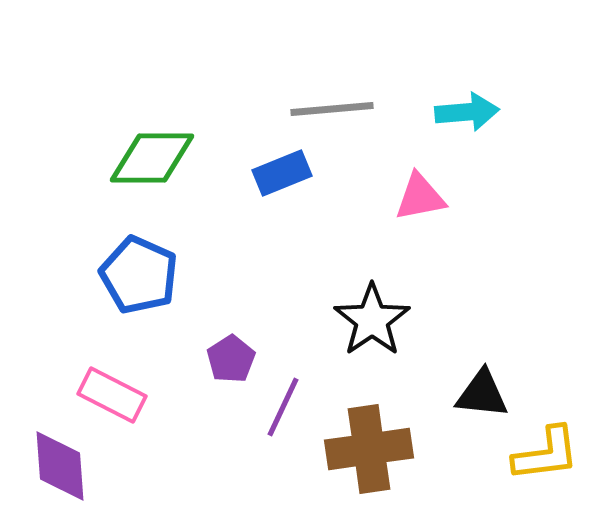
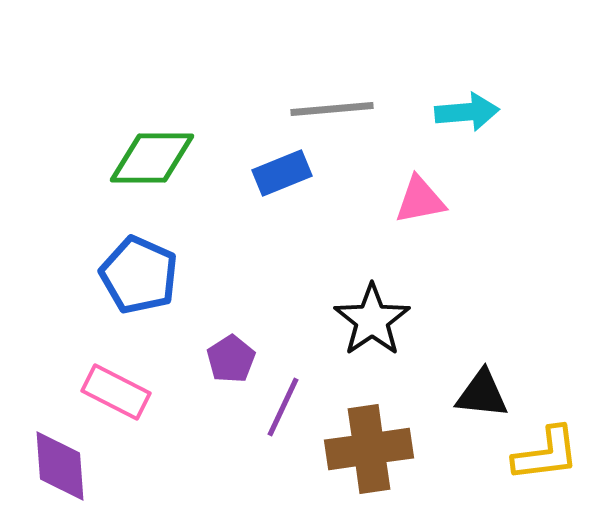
pink triangle: moved 3 px down
pink rectangle: moved 4 px right, 3 px up
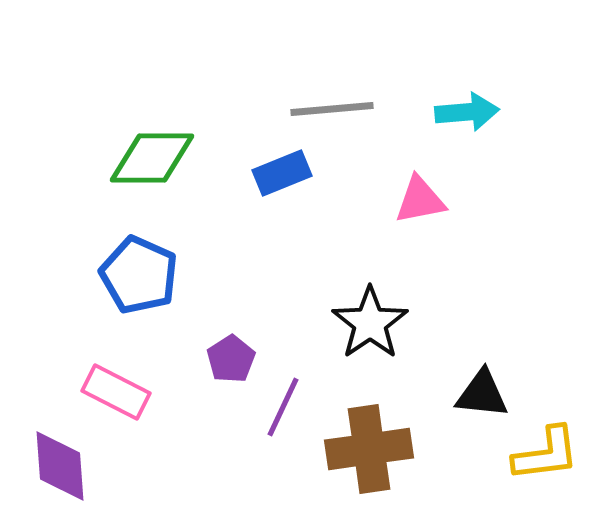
black star: moved 2 px left, 3 px down
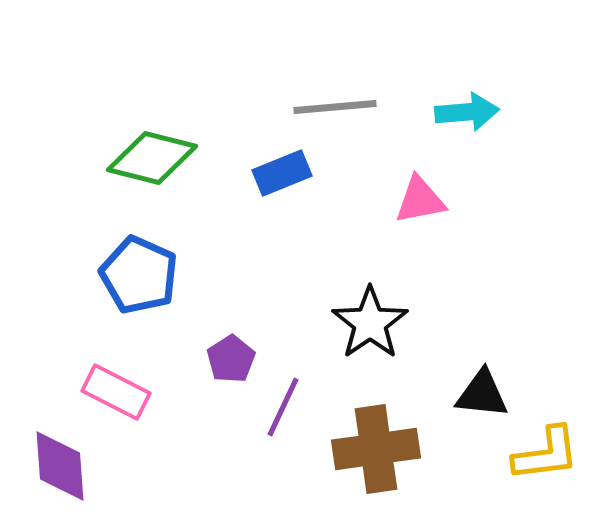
gray line: moved 3 px right, 2 px up
green diamond: rotated 14 degrees clockwise
brown cross: moved 7 px right
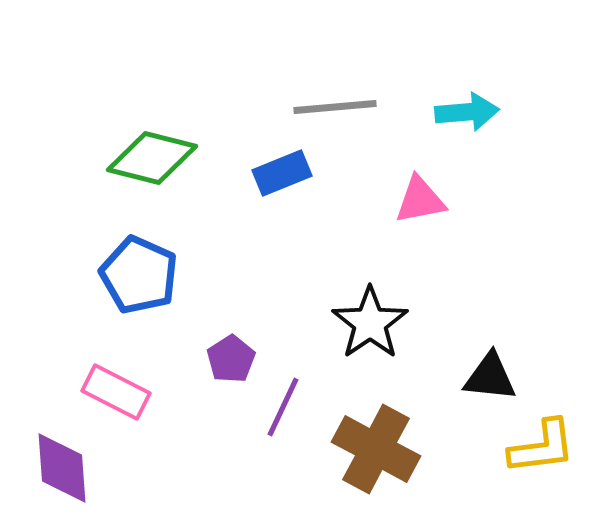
black triangle: moved 8 px right, 17 px up
brown cross: rotated 36 degrees clockwise
yellow L-shape: moved 4 px left, 7 px up
purple diamond: moved 2 px right, 2 px down
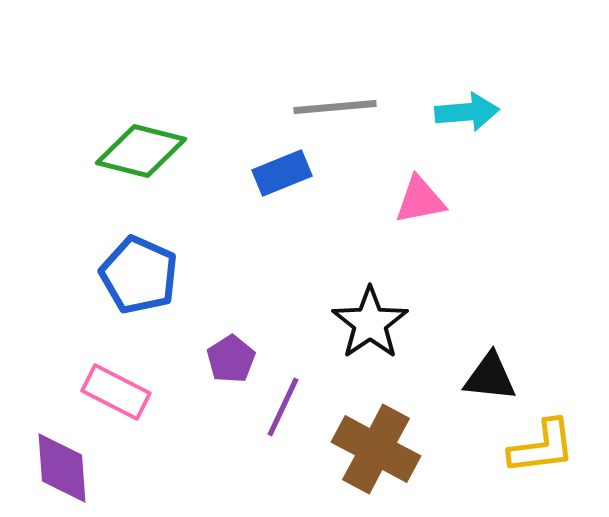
green diamond: moved 11 px left, 7 px up
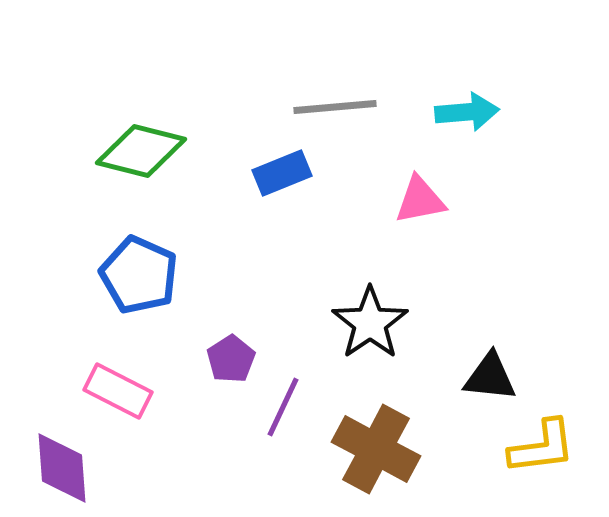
pink rectangle: moved 2 px right, 1 px up
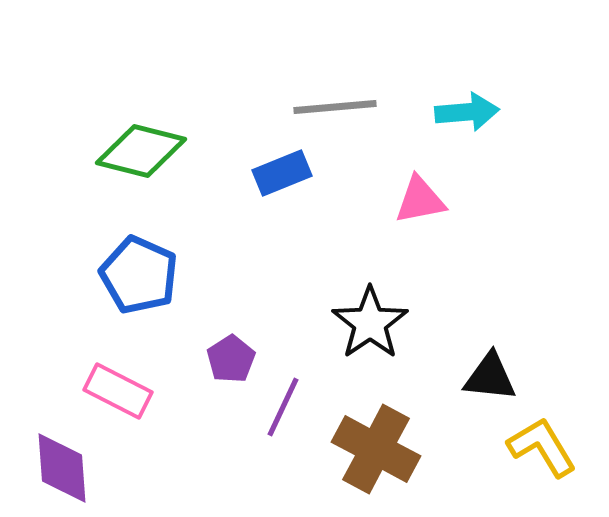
yellow L-shape: rotated 114 degrees counterclockwise
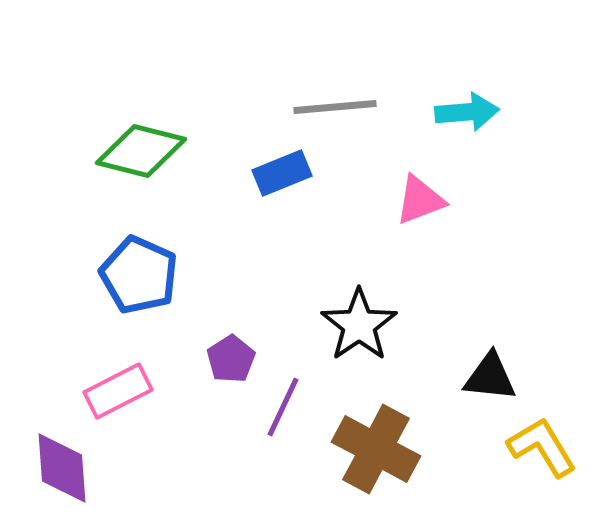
pink triangle: rotated 10 degrees counterclockwise
black star: moved 11 px left, 2 px down
pink rectangle: rotated 54 degrees counterclockwise
